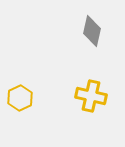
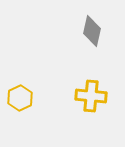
yellow cross: rotated 8 degrees counterclockwise
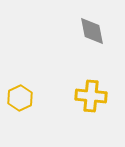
gray diamond: rotated 24 degrees counterclockwise
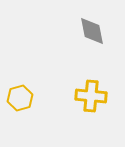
yellow hexagon: rotated 10 degrees clockwise
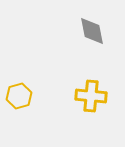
yellow hexagon: moved 1 px left, 2 px up
